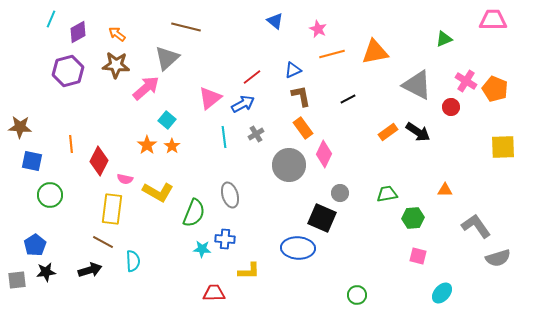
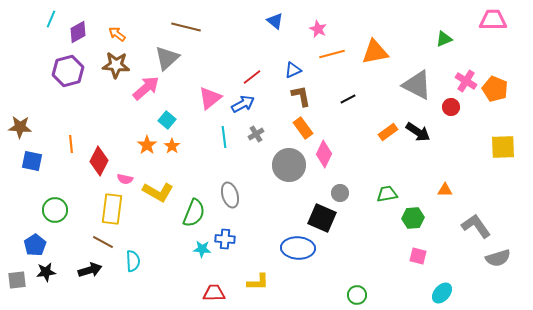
green circle at (50, 195): moved 5 px right, 15 px down
yellow L-shape at (249, 271): moved 9 px right, 11 px down
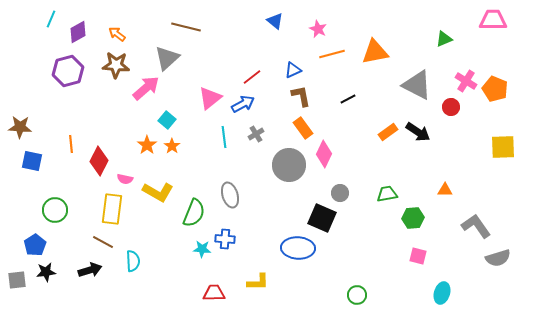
cyan ellipse at (442, 293): rotated 25 degrees counterclockwise
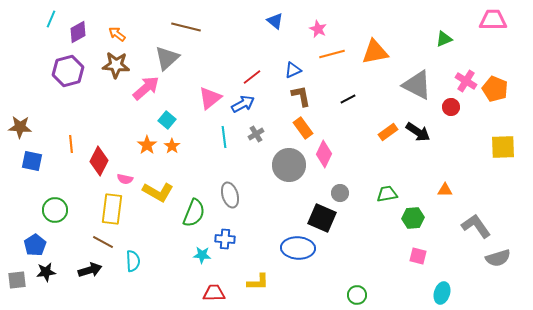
cyan star at (202, 249): moved 6 px down
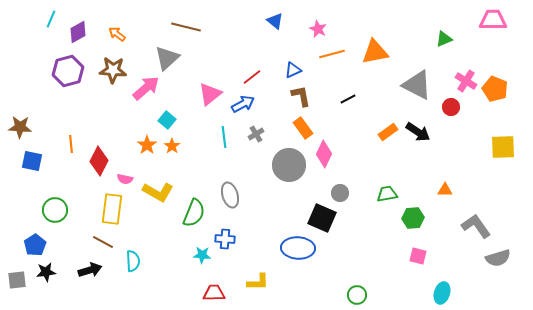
brown star at (116, 65): moved 3 px left, 5 px down
pink triangle at (210, 98): moved 4 px up
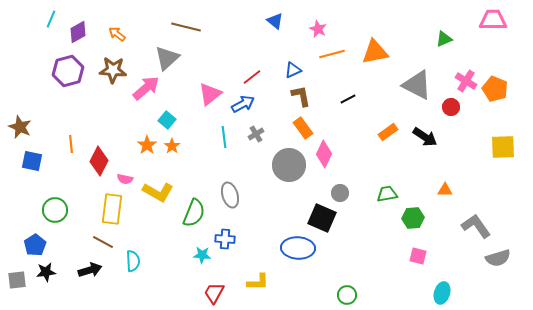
brown star at (20, 127): rotated 20 degrees clockwise
black arrow at (418, 132): moved 7 px right, 5 px down
red trapezoid at (214, 293): rotated 60 degrees counterclockwise
green circle at (357, 295): moved 10 px left
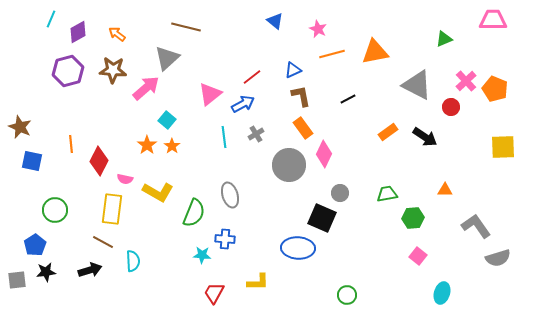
pink cross at (466, 81): rotated 15 degrees clockwise
pink square at (418, 256): rotated 24 degrees clockwise
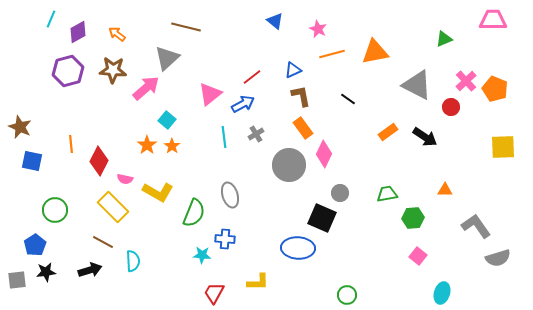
black line at (348, 99): rotated 63 degrees clockwise
yellow rectangle at (112, 209): moved 1 px right, 2 px up; rotated 52 degrees counterclockwise
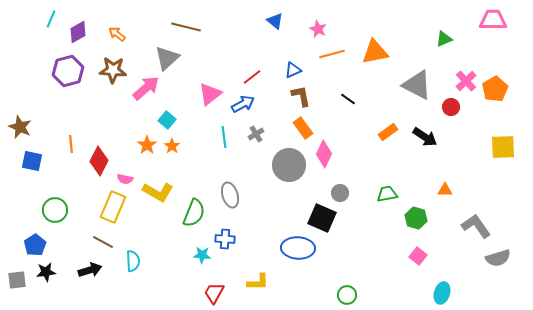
orange pentagon at (495, 89): rotated 20 degrees clockwise
yellow rectangle at (113, 207): rotated 68 degrees clockwise
green hexagon at (413, 218): moved 3 px right; rotated 20 degrees clockwise
